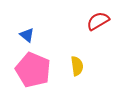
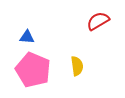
blue triangle: moved 2 px down; rotated 35 degrees counterclockwise
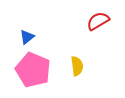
blue triangle: rotated 42 degrees counterclockwise
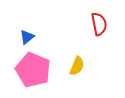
red semicircle: moved 1 px right, 3 px down; rotated 110 degrees clockwise
yellow semicircle: rotated 30 degrees clockwise
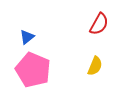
red semicircle: rotated 40 degrees clockwise
yellow semicircle: moved 18 px right
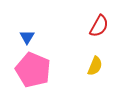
red semicircle: moved 2 px down
blue triangle: rotated 21 degrees counterclockwise
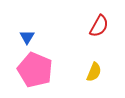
yellow semicircle: moved 1 px left, 6 px down
pink pentagon: moved 2 px right
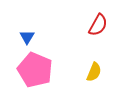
red semicircle: moved 1 px left, 1 px up
